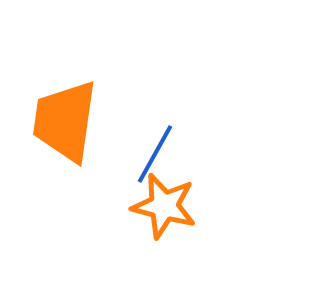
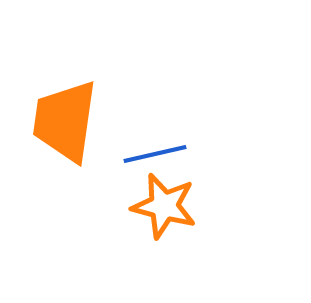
blue line: rotated 48 degrees clockwise
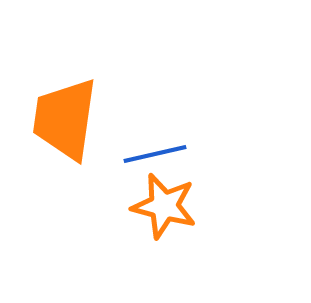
orange trapezoid: moved 2 px up
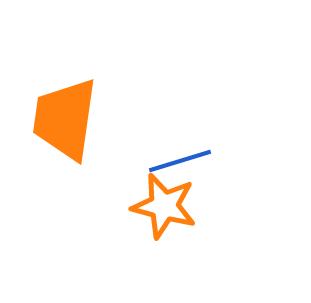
blue line: moved 25 px right, 7 px down; rotated 4 degrees counterclockwise
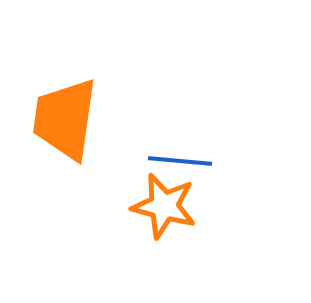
blue line: rotated 22 degrees clockwise
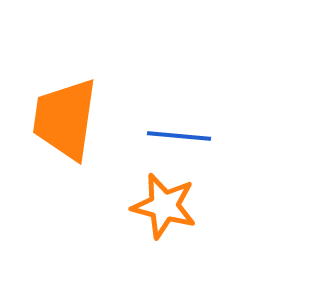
blue line: moved 1 px left, 25 px up
